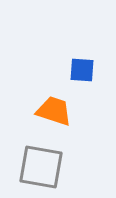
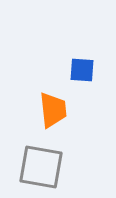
orange trapezoid: moved 1 px left, 1 px up; rotated 66 degrees clockwise
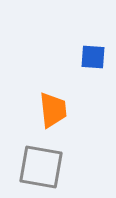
blue square: moved 11 px right, 13 px up
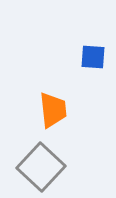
gray square: rotated 33 degrees clockwise
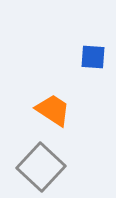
orange trapezoid: rotated 51 degrees counterclockwise
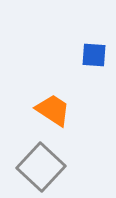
blue square: moved 1 px right, 2 px up
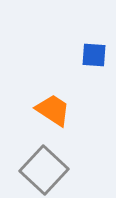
gray square: moved 3 px right, 3 px down
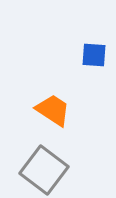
gray square: rotated 6 degrees counterclockwise
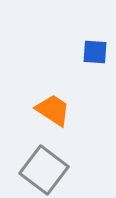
blue square: moved 1 px right, 3 px up
